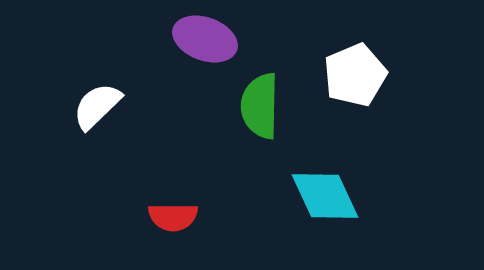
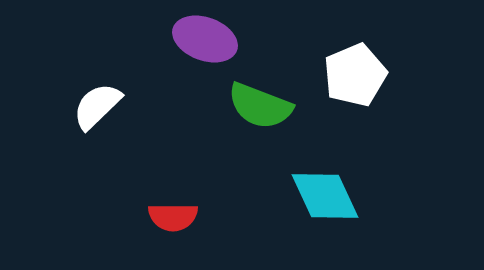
green semicircle: rotated 70 degrees counterclockwise
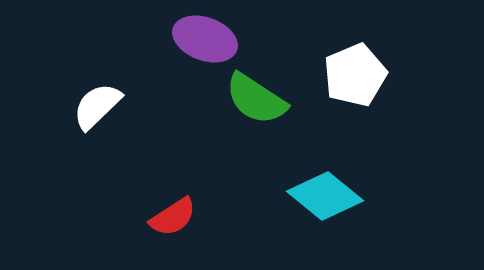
green semicircle: moved 4 px left, 7 px up; rotated 12 degrees clockwise
cyan diamond: rotated 26 degrees counterclockwise
red semicircle: rotated 33 degrees counterclockwise
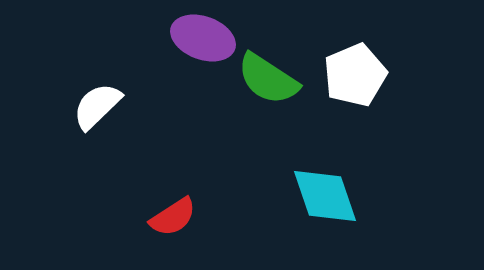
purple ellipse: moved 2 px left, 1 px up
green semicircle: moved 12 px right, 20 px up
cyan diamond: rotated 32 degrees clockwise
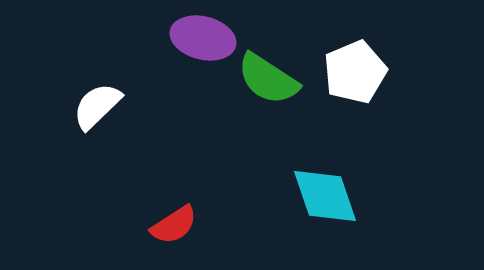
purple ellipse: rotated 6 degrees counterclockwise
white pentagon: moved 3 px up
red semicircle: moved 1 px right, 8 px down
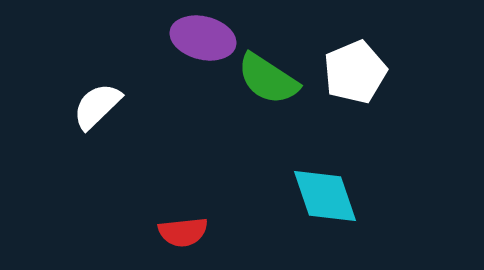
red semicircle: moved 9 px right, 7 px down; rotated 27 degrees clockwise
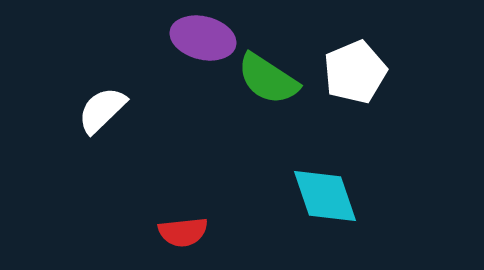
white semicircle: moved 5 px right, 4 px down
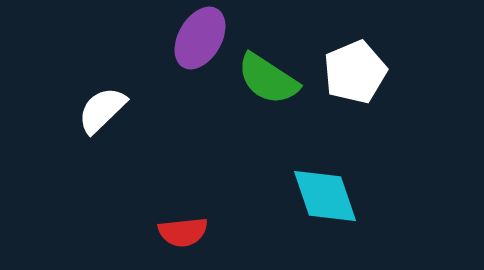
purple ellipse: moved 3 px left; rotated 74 degrees counterclockwise
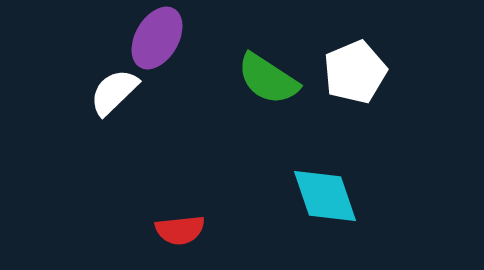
purple ellipse: moved 43 px left
white semicircle: moved 12 px right, 18 px up
red semicircle: moved 3 px left, 2 px up
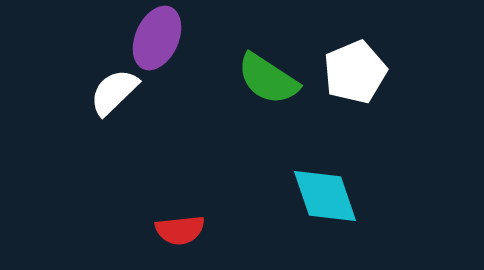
purple ellipse: rotated 6 degrees counterclockwise
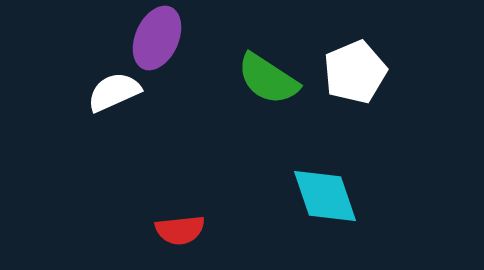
white semicircle: rotated 20 degrees clockwise
